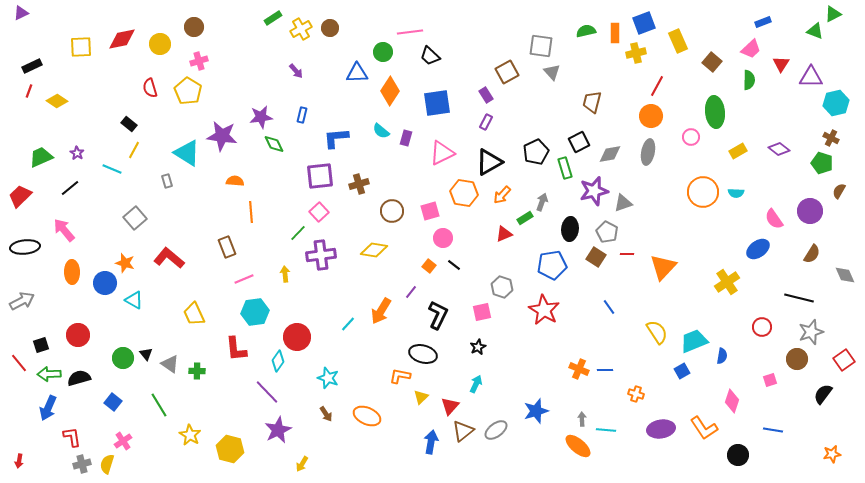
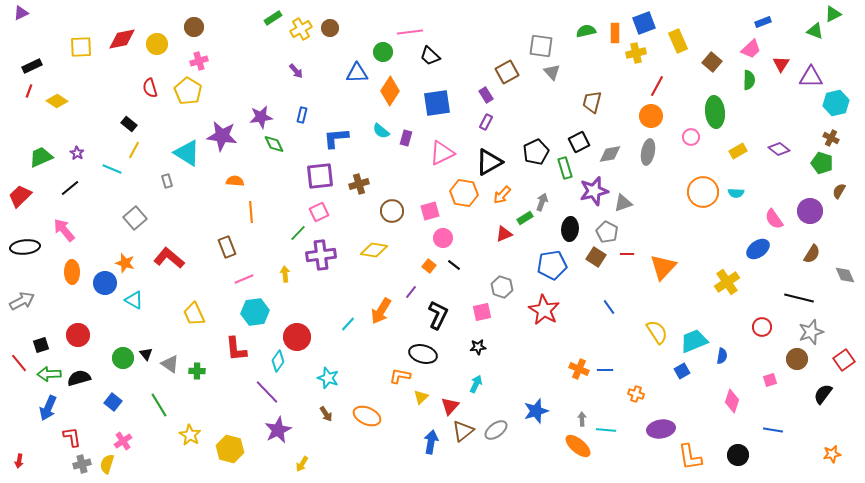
yellow circle at (160, 44): moved 3 px left
pink square at (319, 212): rotated 18 degrees clockwise
black star at (478, 347): rotated 21 degrees clockwise
orange L-shape at (704, 428): moved 14 px left, 29 px down; rotated 24 degrees clockwise
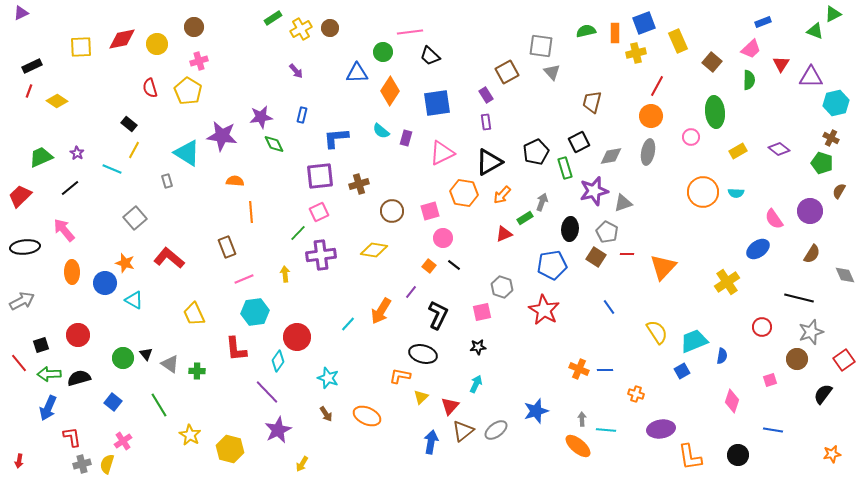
purple rectangle at (486, 122): rotated 35 degrees counterclockwise
gray diamond at (610, 154): moved 1 px right, 2 px down
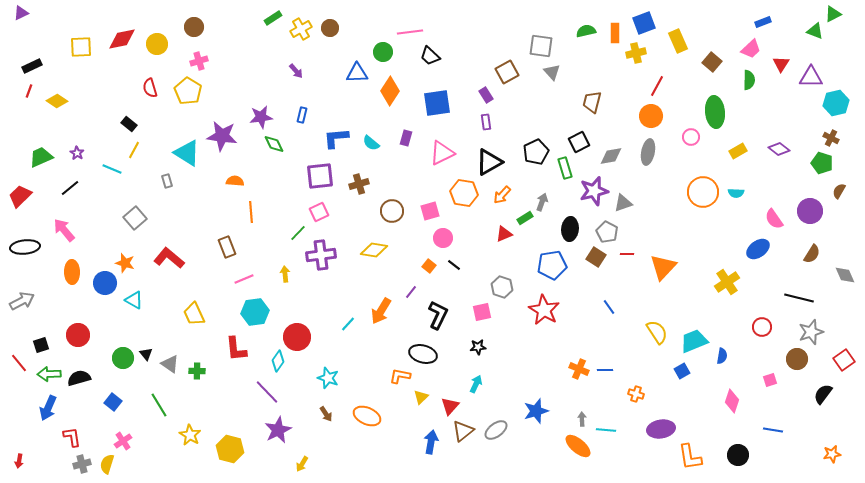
cyan semicircle at (381, 131): moved 10 px left, 12 px down
